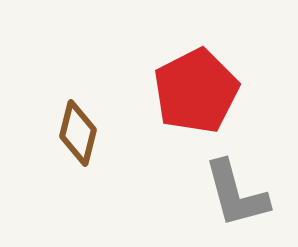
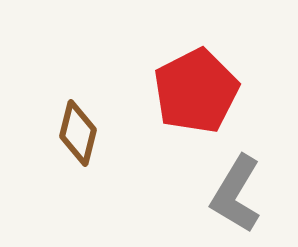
gray L-shape: rotated 46 degrees clockwise
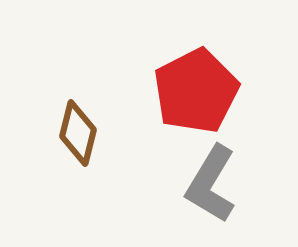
gray L-shape: moved 25 px left, 10 px up
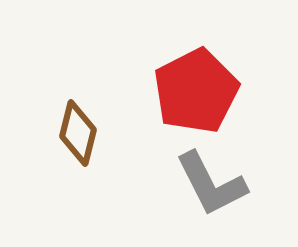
gray L-shape: rotated 58 degrees counterclockwise
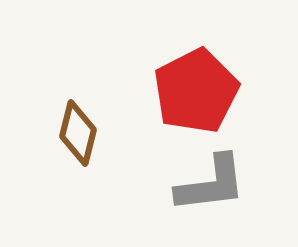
gray L-shape: rotated 70 degrees counterclockwise
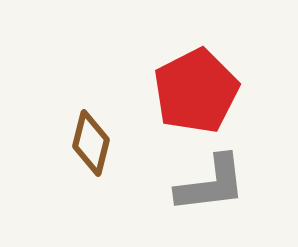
brown diamond: moved 13 px right, 10 px down
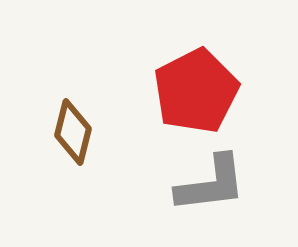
brown diamond: moved 18 px left, 11 px up
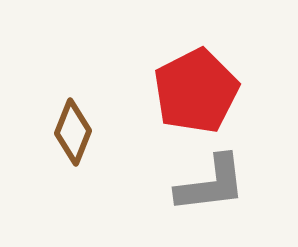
brown diamond: rotated 8 degrees clockwise
